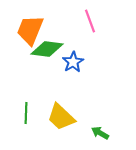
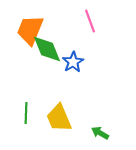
green diamond: rotated 60 degrees clockwise
yellow trapezoid: moved 2 px left, 1 px down; rotated 24 degrees clockwise
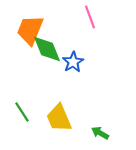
pink line: moved 4 px up
green line: moved 4 px left, 1 px up; rotated 35 degrees counterclockwise
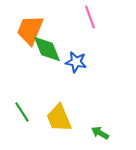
blue star: moved 3 px right; rotated 30 degrees counterclockwise
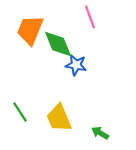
green diamond: moved 11 px right, 5 px up
blue star: moved 3 px down
green line: moved 2 px left
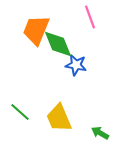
orange trapezoid: moved 6 px right
green line: rotated 15 degrees counterclockwise
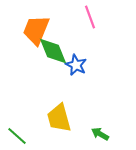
green diamond: moved 5 px left, 7 px down
blue star: rotated 15 degrees clockwise
green line: moved 3 px left, 24 px down
yellow trapezoid: rotated 8 degrees clockwise
green arrow: moved 1 px down
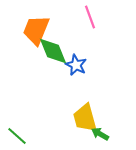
yellow trapezoid: moved 26 px right
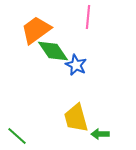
pink line: moved 2 px left; rotated 25 degrees clockwise
orange trapezoid: rotated 32 degrees clockwise
green diamond: rotated 12 degrees counterclockwise
yellow trapezoid: moved 9 px left
green arrow: rotated 30 degrees counterclockwise
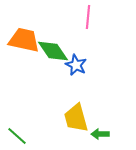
orange trapezoid: moved 12 px left, 10 px down; rotated 48 degrees clockwise
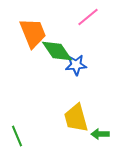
pink line: rotated 45 degrees clockwise
orange trapezoid: moved 9 px right, 7 px up; rotated 56 degrees clockwise
green diamond: moved 4 px right
blue star: rotated 30 degrees counterclockwise
green line: rotated 25 degrees clockwise
